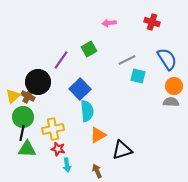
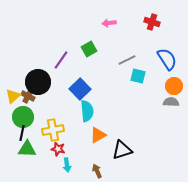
yellow cross: moved 1 px down
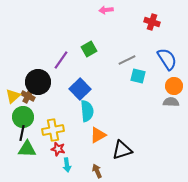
pink arrow: moved 3 px left, 13 px up
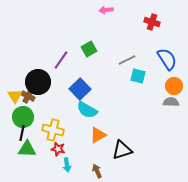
yellow triangle: moved 2 px right; rotated 21 degrees counterclockwise
cyan semicircle: moved 1 px up; rotated 125 degrees clockwise
yellow cross: rotated 25 degrees clockwise
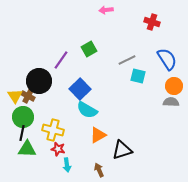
black circle: moved 1 px right, 1 px up
brown arrow: moved 2 px right, 1 px up
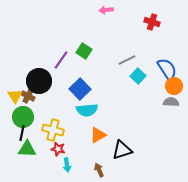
green square: moved 5 px left, 2 px down; rotated 28 degrees counterclockwise
blue semicircle: moved 10 px down
cyan square: rotated 28 degrees clockwise
cyan semicircle: rotated 35 degrees counterclockwise
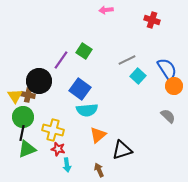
red cross: moved 2 px up
blue square: rotated 10 degrees counterclockwise
brown cross: moved 1 px up; rotated 16 degrees counterclockwise
gray semicircle: moved 3 px left, 14 px down; rotated 42 degrees clockwise
orange triangle: rotated 12 degrees counterclockwise
green triangle: rotated 24 degrees counterclockwise
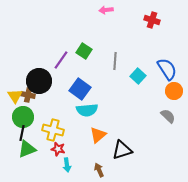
gray line: moved 12 px left, 1 px down; rotated 60 degrees counterclockwise
orange circle: moved 5 px down
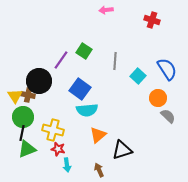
orange circle: moved 16 px left, 7 px down
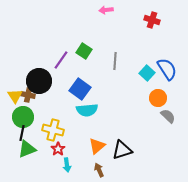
cyan square: moved 9 px right, 3 px up
orange triangle: moved 1 px left, 11 px down
red star: rotated 24 degrees clockwise
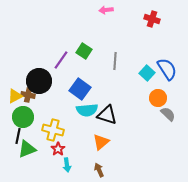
red cross: moved 1 px up
yellow triangle: rotated 35 degrees clockwise
gray semicircle: moved 2 px up
black line: moved 4 px left, 3 px down
orange triangle: moved 4 px right, 4 px up
black triangle: moved 15 px left, 35 px up; rotated 35 degrees clockwise
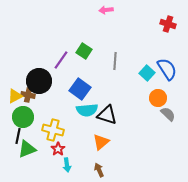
red cross: moved 16 px right, 5 px down
